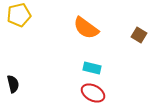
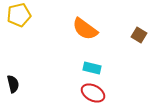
orange semicircle: moved 1 px left, 1 px down
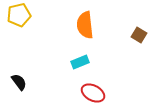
orange semicircle: moved 4 px up; rotated 48 degrees clockwise
cyan rectangle: moved 12 px left, 6 px up; rotated 36 degrees counterclockwise
black semicircle: moved 6 px right, 2 px up; rotated 24 degrees counterclockwise
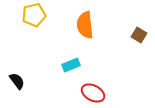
yellow pentagon: moved 15 px right
cyan rectangle: moved 9 px left, 3 px down
black semicircle: moved 2 px left, 1 px up
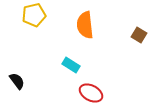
cyan rectangle: rotated 54 degrees clockwise
red ellipse: moved 2 px left
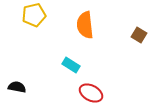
black semicircle: moved 6 px down; rotated 42 degrees counterclockwise
